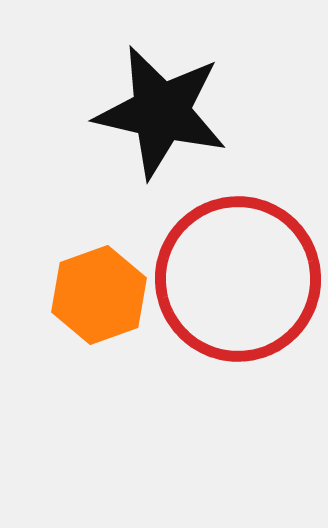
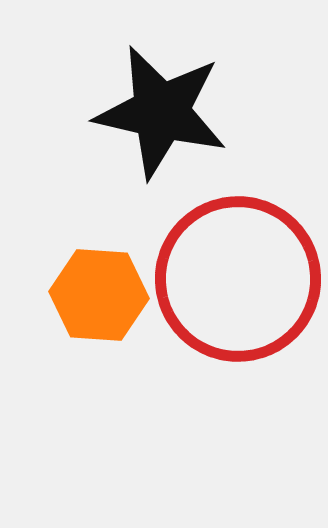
orange hexagon: rotated 24 degrees clockwise
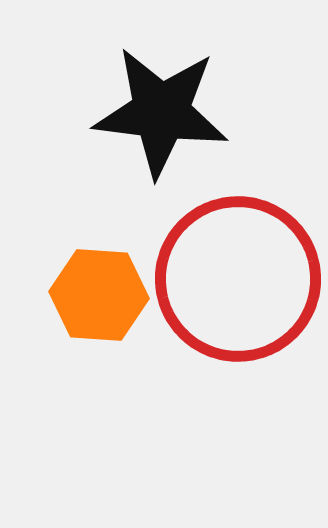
black star: rotated 6 degrees counterclockwise
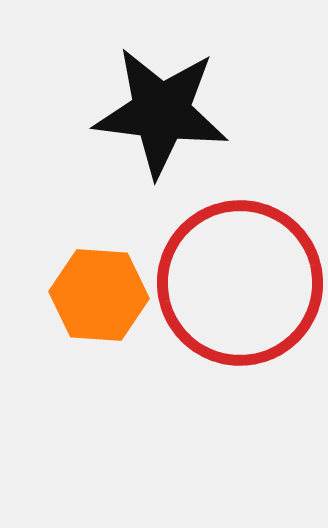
red circle: moved 2 px right, 4 px down
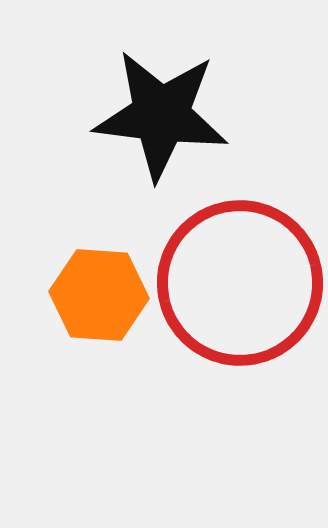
black star: moved 3 px down
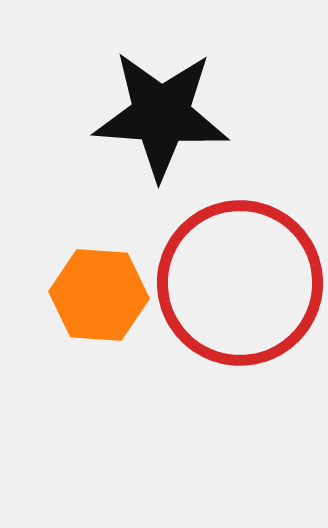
black star: rotated 3 degrees counterclockwise
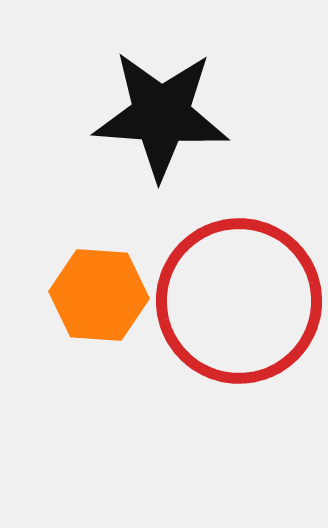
red circle: moved 1 px left, 18 px down
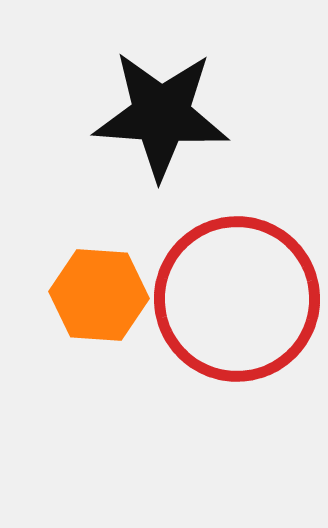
red circle: moved 2 px left, 2 px up
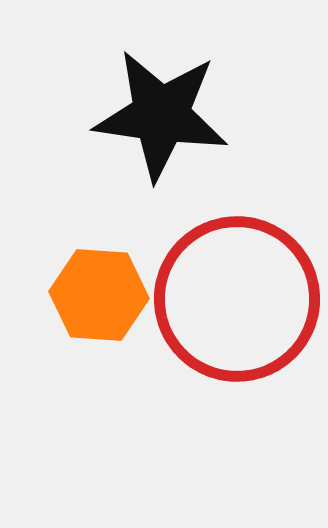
black star: rotated 4 degrees clockwise
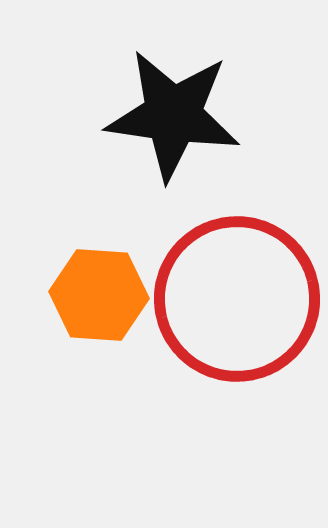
black star: moved 12 px right
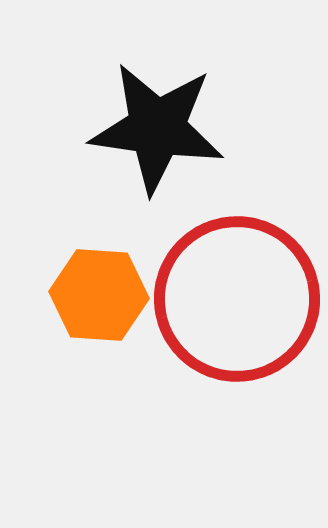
black star: moved 16 px left, 13 px down
